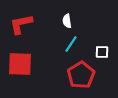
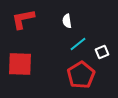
red L-shape: moved 2 px right, 5 px up
cyan line: moved 7 px right; rotated 18 degrees clockwise
white square: rotated 24 degrees counterclockwise
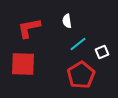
red L-shape: moved 6 px right, 9 px down
red square: moved 3 px right
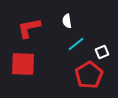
cyan line: moved 2 px left
red pentagon: moved 8 px right
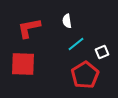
red pentagon: moved 4 px left
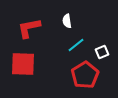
cyan line: moved 1 px down
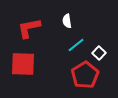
white square: moved 3 px left, 1 px down; rotated 24 degrees counterclockwise
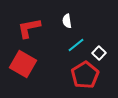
red square: rotated 28 degrees clockwise
